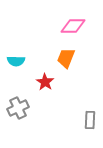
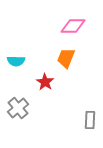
gray cross: rotated 15 degrees counterclockwise
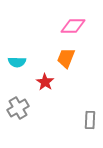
cyan semicircle: moved 1 px right, 1 px down
gray cross: rotated 10 degrees clockwise
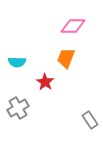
gray rectangle: rotated 36 degrees counterclockwise
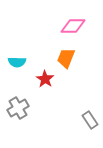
red star: moved 3 px up
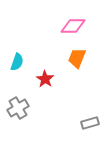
orange trapezoid: moved 11 px right
cyan semicircle: rotated 72 degrees counterclockwise
gray rectangle: moved 3 px down; rotated 72 degrees counterclockwise
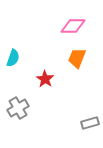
cyan semicircle: moved 4 px left, 4 px up
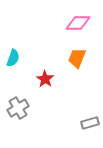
pink diamond: moved 5 px right, 3 px up
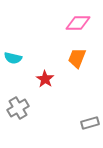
cyan semicircle: rotated 84 degrees clockwise
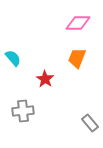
cyan semicircle: rotated 144 degrees counterclockwise
gray cross: moved 5 px right, 3 px down; rotated 25 degrees clockwise
gray rectangle: rotated 66 degrees clockwise
